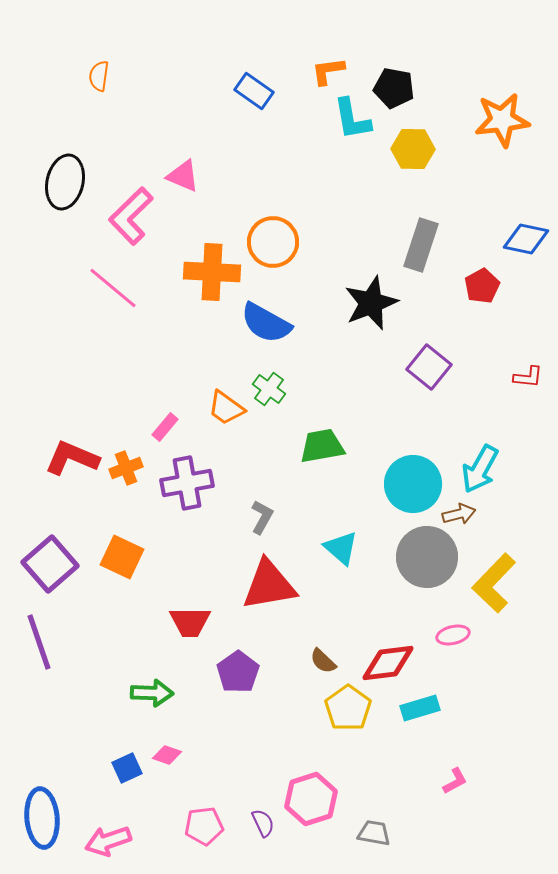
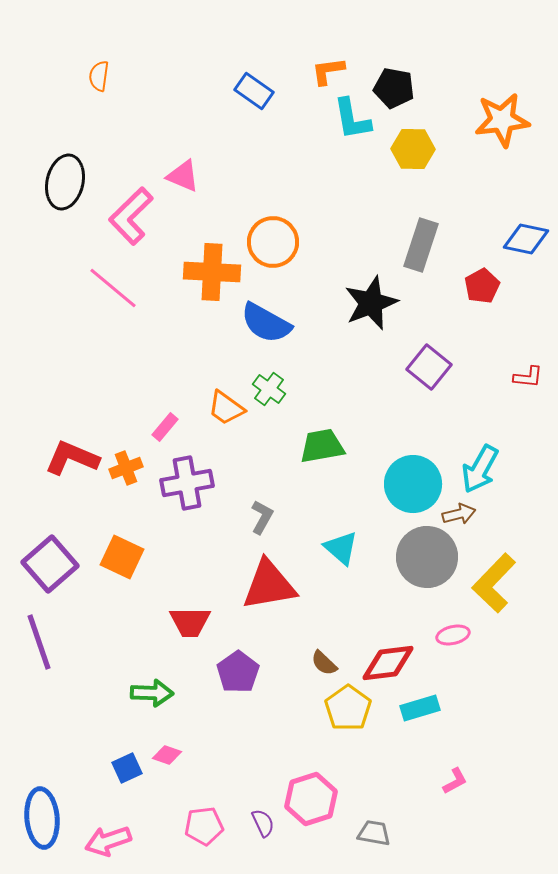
brown semicircle at (323, 661): moved 1 px right, 2 px down
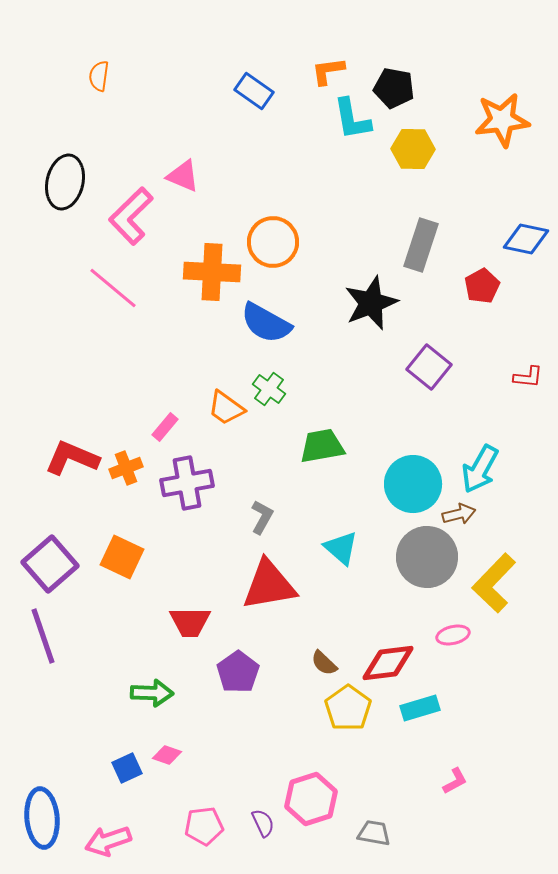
purple line at (39, 642): moved 4 px right, 6 px up
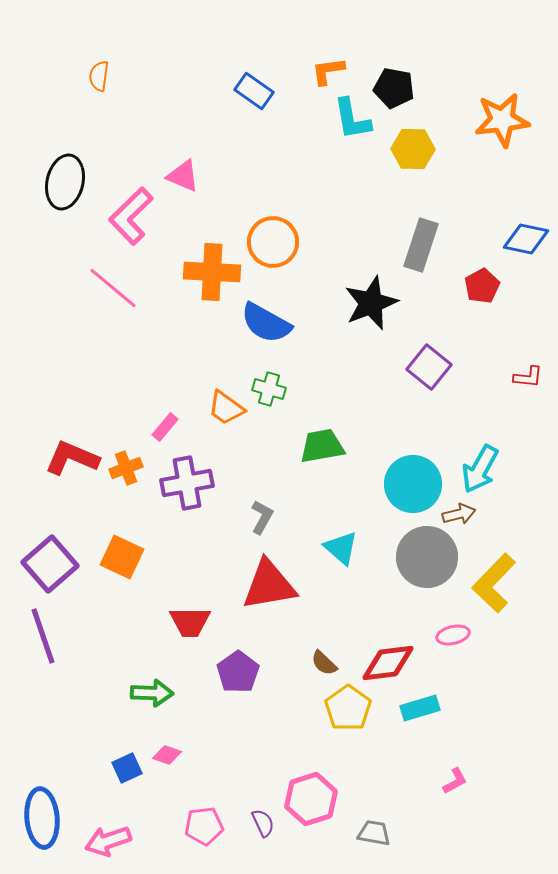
green cross at (269, 389): rotated 20 degrees counterclockwise
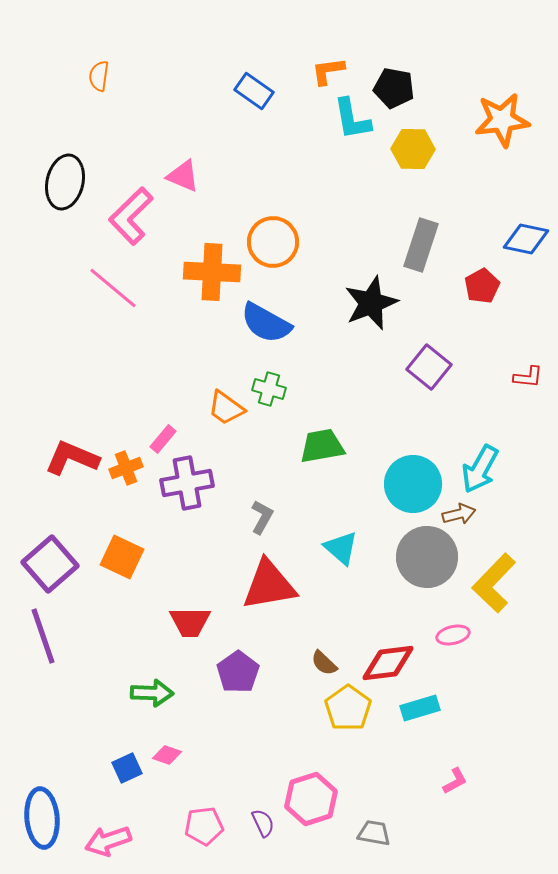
pink rectangle at (165, 427): moved 2 px left, 12 px down
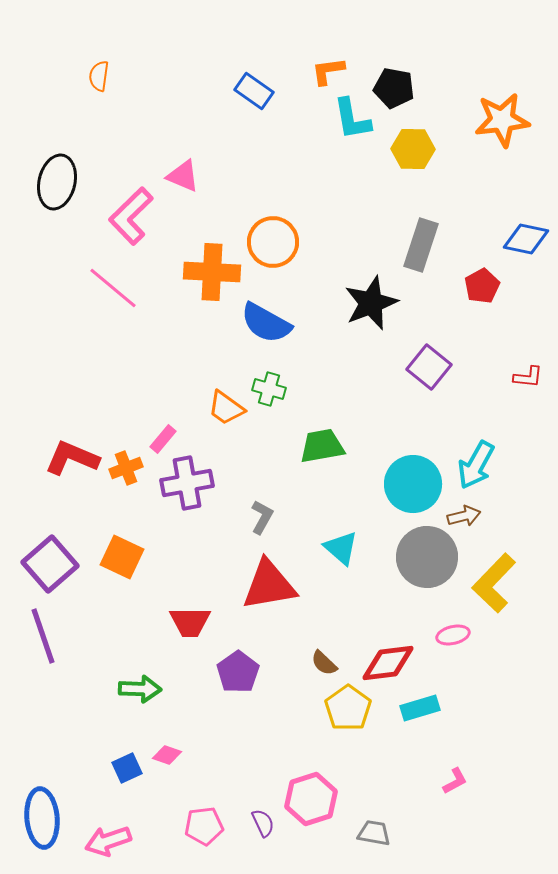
black ellipse at (65, 182): moved 8 px left
cyan arrow at (480, 469): moved 4 px left, 4 px up
brown arrow at (459, 514): moved 5 px right, 2 px down
green arrow at (152, 693): moved 12 px left, 4 px up
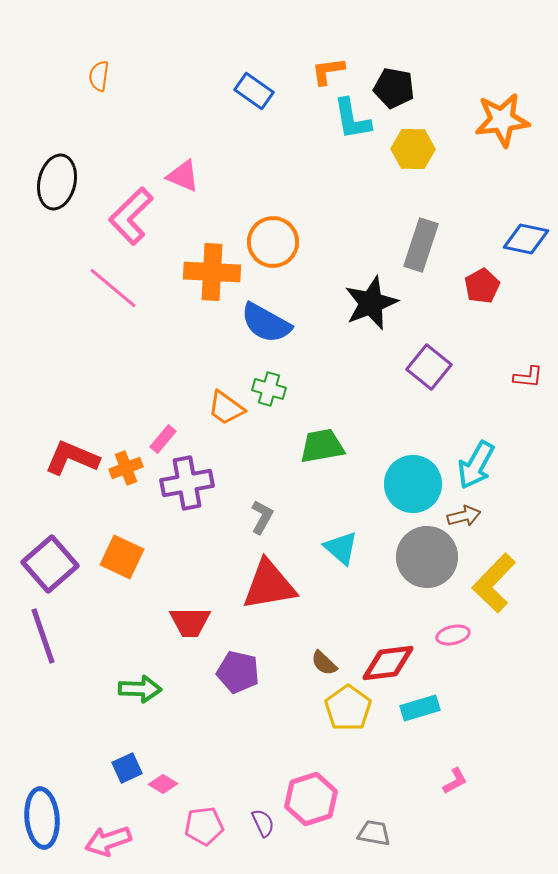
purple pentagon at (238, 672): rotated 24 degrees counterclockwise
pink diamond at (167, 755): moved 4 px left, 29 px down; rotated 12 degrees clockwise
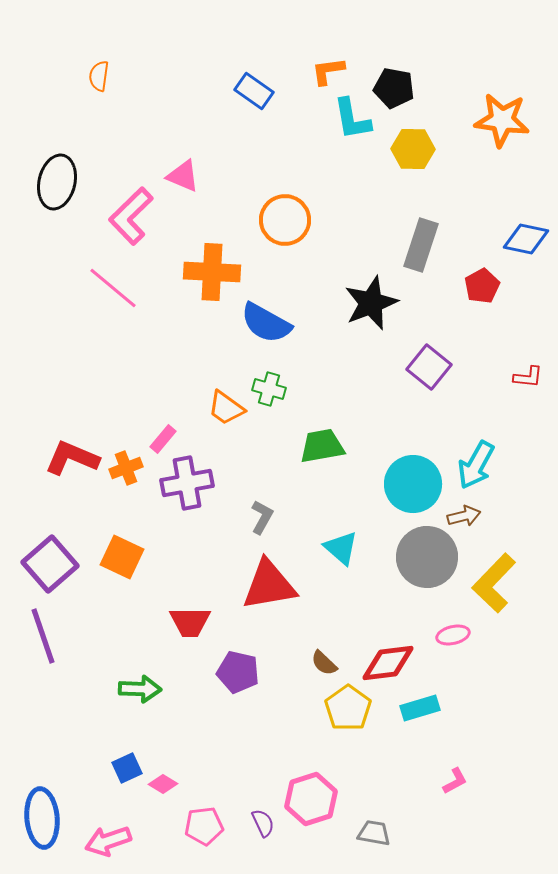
orange star at (502, 120): rotated 14 degrees clockwise
orange circle at (273, 242): moved 12 px right, 22 px up
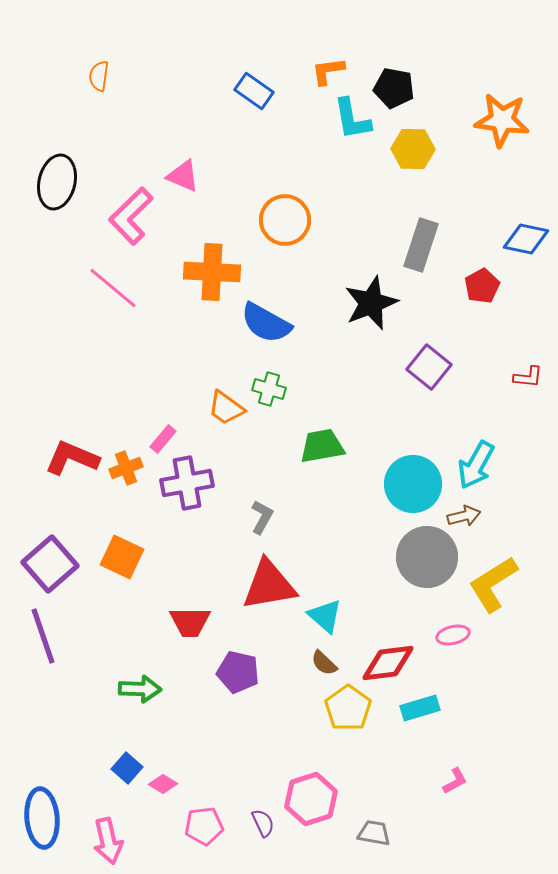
cyan triangle at (341, 548): moved 16 px left, 68 px down
yellow L-shape at (494, 583): moved 1 px left, 1 px down; rotated 14 degrees clockwise
blue square at (127, 768): rotated 24 degrees counterclockwise
pink arrow at (108, 841): rotated 84 degrees counterclockwise
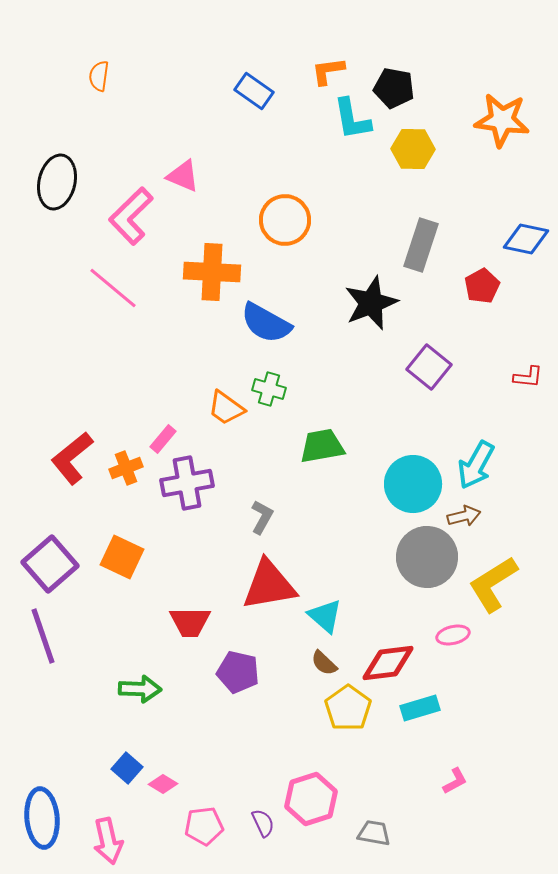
red L-shape at (72, 458): rotated 62 degrees counterclockwise
